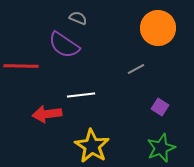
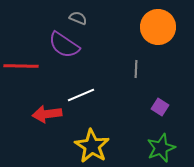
orange circle: moved 1 px up
gray line: rotated 60 degrees counterclockwise
white line: rotated 16 degrees counterclockwise
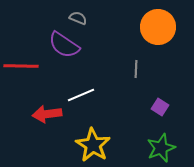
yellow star: moved 1 px right, 1 px up
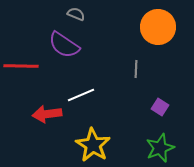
gray semicircle: moved 2 px left, 4 px up
green star: moved 1 px left
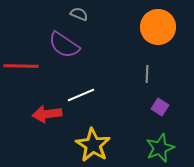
gray semicircle: moved 3 px right
gray line: moved 11 px right, 5 px down
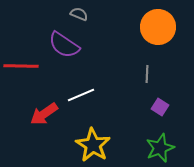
red arrow: moved 3 px left; rotated 28 degrees counterclockwise
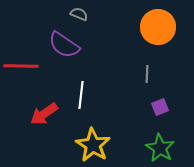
white line: rotated 60 degrees counterclockwise
purple square: rotated 36 degrees clockwise
green star: rotated 20 degrees counterclockwise
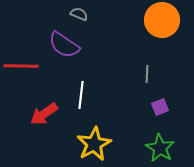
orange circle: moved 4 px right, 7 px up
yellow star: moved 1 px right, 1 px up; rotated 12 degrees clockwise
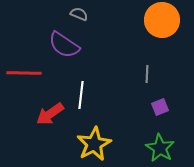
red line: moved 3 px right, 7 px down
red arrow: moved 6 px right
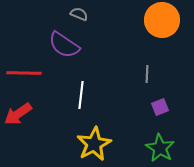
red arrow: moved 32 px left
